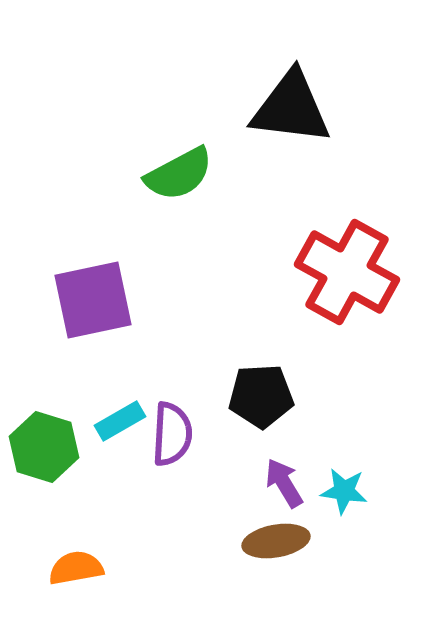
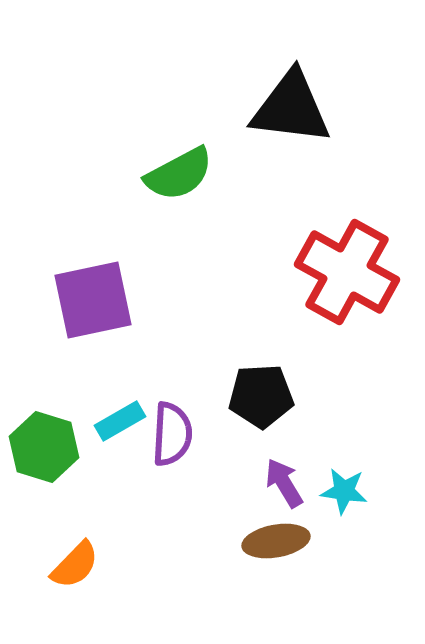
orange semicircle: moved 1 px left, 3 px up; rotated 144 degrees clockwise
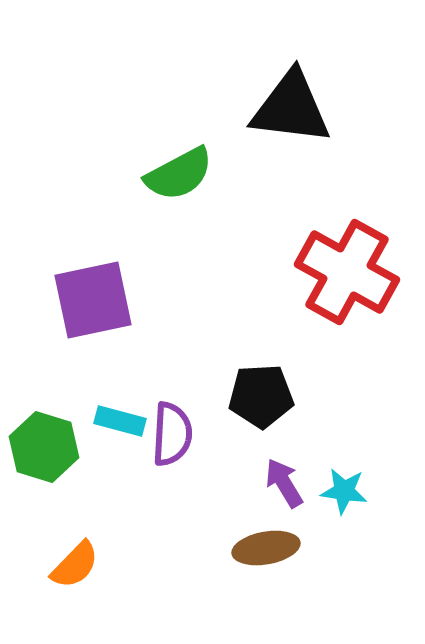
cyan rectangle: rotated 45 degrees clockwise
brown ellipse: moved 10 px left, 7 px down
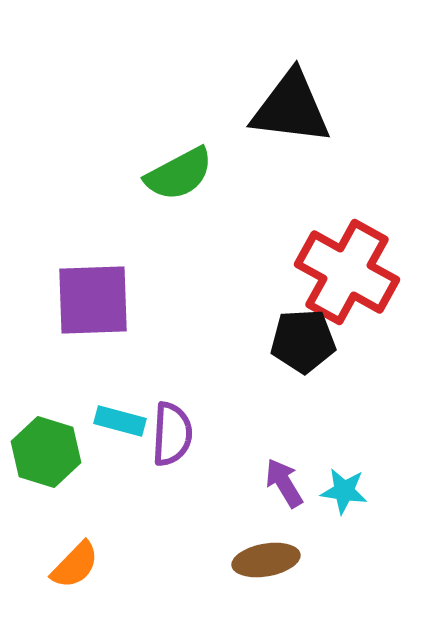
purple square: rotated 10 degrees clockwise
black pentagon: moved 42 px right, 55 px up
green hexagon: moved 2 px right, 5 px down
brown ellipse: moved 12 px down
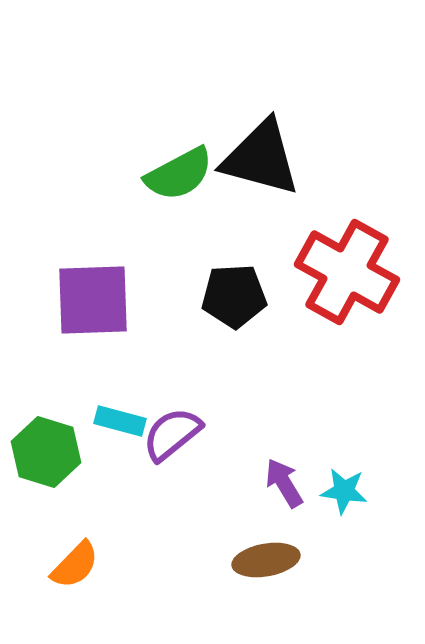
black triangle: moved 30 px left, 50 px down; rotated 8 degrees clockwise
black pentagon: moved 69 px left, 45 px up
purple semicircle: rotated 132 degrees counterclockwise
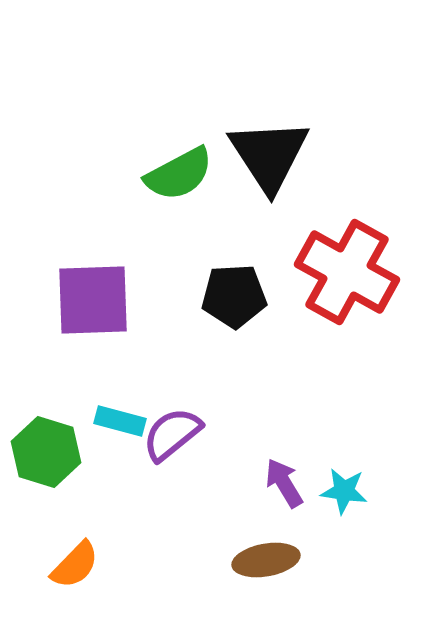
black triangle: moved 8 px right, 3 px up; rotated 42 degrees clockwise
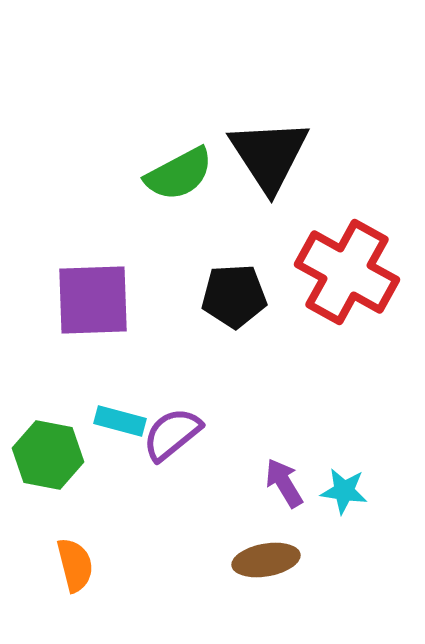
green hexagon: moved 2 px right, 3 px down; rotated 6 degrees counterclockwise
orange semicircle: rotated 58 degrees counterclockwise
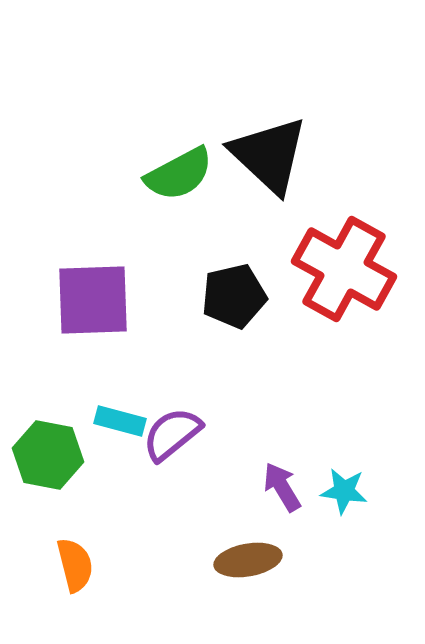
black triangle: rotated 14 degrees counterclockwise
red cross: moved 3 px left, 3 px up
black pentagon: rotated 10 degrees counterclockwise
purple arrow: moved 2 px left, 4 px down
brown ellipse: moved 18 px left
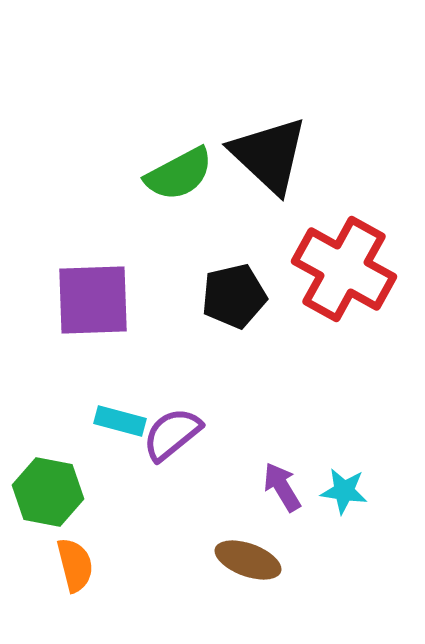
green hexagon: moved 37 px down
brown ellipse: rotated 30 degrees clockwise
